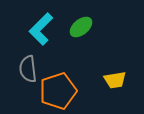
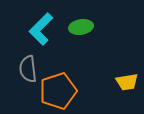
green ellipse: rotated 30 degrees clockwise
yellow trapezoid: moved 12 px right, 2 px down
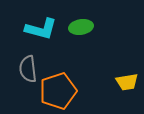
cyan L-shape: rotated 120 degrees counterclockwise
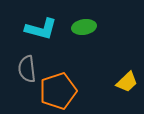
green ellipse: moved 3 px right
gray semicircle: moved 1 px left
yellow trapezoid: rotated 35 degrees counterclockwise
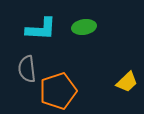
cyan L-shape: rotated 12 degrees counterclockwise
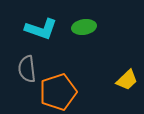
cyan L-shape: rotated 16 degrees clockwise
yellow trapezoid: moved 2 px up
orange pentagon: moved 1 px down
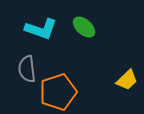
green ellipse: rotated 50 degrees clockwise
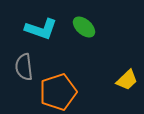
gray semicircle: moved 3 px left, 2 px up
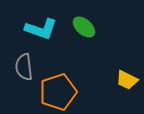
yellow trapezoid: rotated 70 degrees clockwise
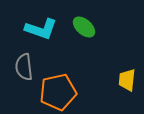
yellow trapezoid: rotated 70 degrees clockwise
orange pentagon: rotated 6 degrees clockwise
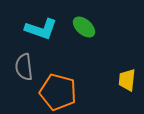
orange pentagon: rotated 27 degrees clockwise
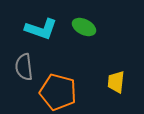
green ellipse: rotated 15 degrees counterclockwise
yellow trapezoid: moved 11 px left, 2 px down
